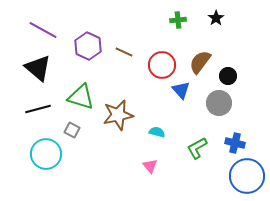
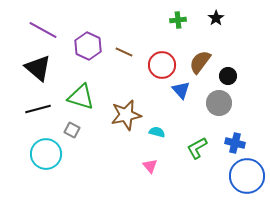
brown star: moved 8 px right
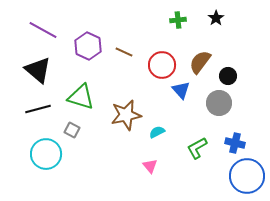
black triangle: moved 2 px down
cyan semicircle: rotated 42 degrees counterclockwise
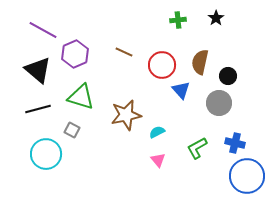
purple hexagon: moved 13 px left, 8 px down; rotated 12 degrees clockwise
brown semicircle: rotated 25 degrees counterclockwise
pink triangle: moved 8 px right, 6 px up
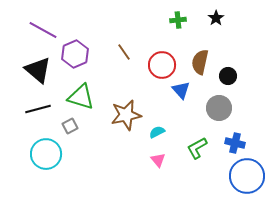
brown line: rotated 30 degrees clockwise
gray circle: moved 5 px down
gray square: moved 2 px left, 4 px up; rotated 35 degrees clockwise
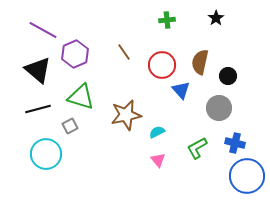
green cross: moved 11 px left
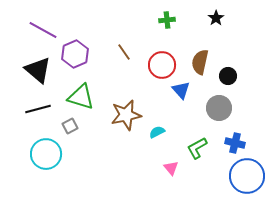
pink triangle: moved 13 px right, 8 px down
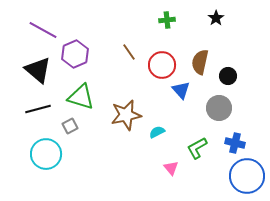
brown line: moved 5 px right
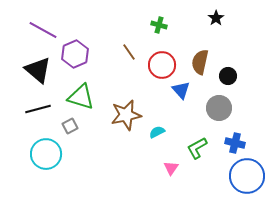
green cross: moved 8 px left, 5 px down; rotated 21 degrees clockwise
pink triangle: rotated 14 degrees clockwise
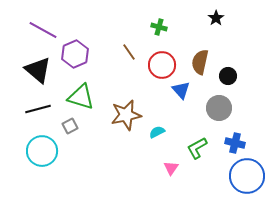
green cross: moved 2 px down
cyan circle: moved 4 px left, 3 px up
